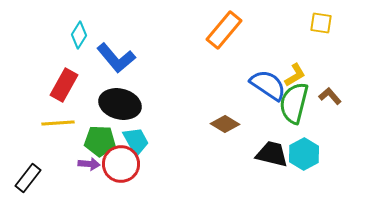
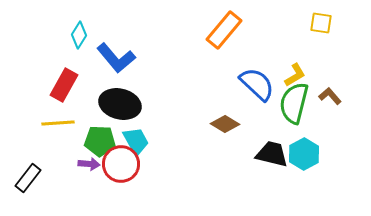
blue semicircle: moved 11 px left, 1 px up; rotated 9 degrees clockwise
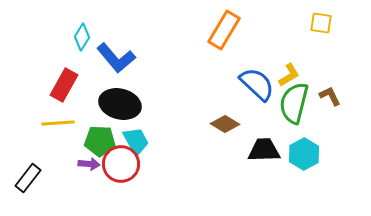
orange rectangle: rotated 9 degrees counterclockwise
cyan diamond: moved 3 px right, 2 px down
yellow L-shape: moved 6 px left
brown L-shape: rotated 15 degrees clockwise
black trapezoid: moved 8 px left, 4 px up; rotated 16 degrees counterclockwise
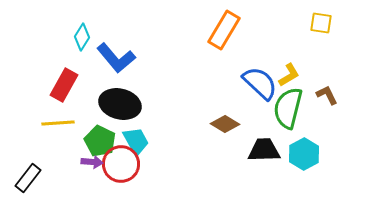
blue semicircle: moved 3 px right, 1 px up
brown L-shape: moved 3 px left, 1 px up
green semicircle: moved 6 px left, 5 px down
green pentagon: rotated 24 degrees clockwise
purple arrow: moved 3 px right, 2 px up
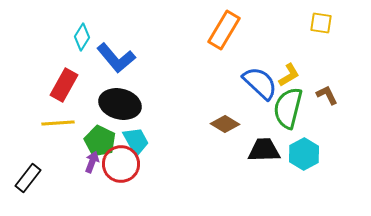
purple arrow: rotated 75 degrees counterclockwise
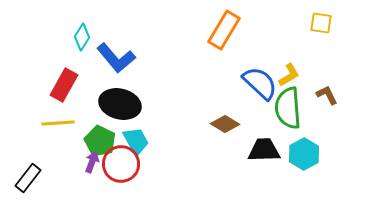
green semicircle: rotated 18 degrees counterclockwise
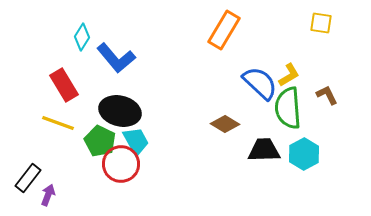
red rectangle: rotated 60 degrees counterclockwise
black ellipse: moved 7 px down
yellow line: rotated 24 degrees clockwise
purple arrow: moved 44 px left, 33 px down
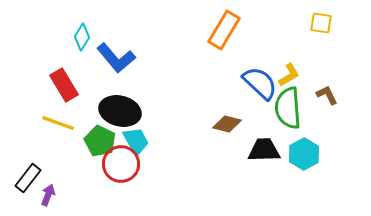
brown diamond: moved 2 px right; rotated 16 degrees counterclockwise
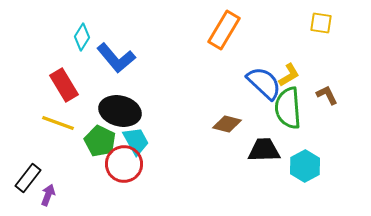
blue semicircle: moved 4 px right
cyan hexagon: moved 1 px right, 12 px down
red circle: moved 3 px right
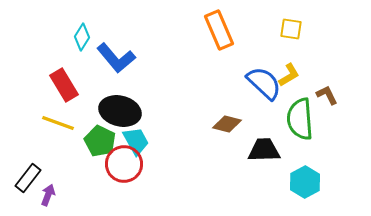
yellow square: moved 30 px left, 6 px down
orange rectangle: moved 5 px left; rotated 54 degrees counterclockwise
green semicircle: moved 12 px right, 11 px down
cyan hexagon: moved 16 px down
